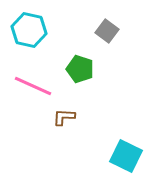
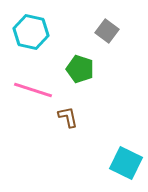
cyan hexagon: moved 2 px right, 2 px down
pink line: moved 4 px down; rotated 6 degrees counterclockwise
brown L-shape: moved 4 px right; rotated 75 degrees clockwise
cyan square: moved 7 px down
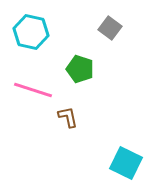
gray square: moved 3 px right, 3 px up
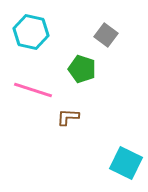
gray square: moved 4 px left, 7 px down
green pentagon: moved 2 px right
brown L-shape: rotated 75 degrees counterclockwise
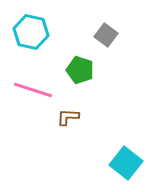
green pentagon: moved 2 px left, 1 px down
cyan square: rotated 12 degrees clockwise
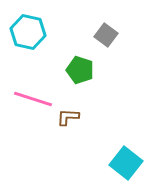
cyan hexagon: moved 3 px left
pink line: moved 9 px down
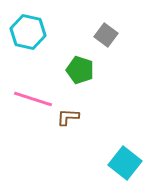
cyan square: moved 1 px left
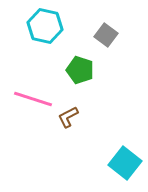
cyan hexagon: moved 17 px right, 6 px up
brown L-shape: rotated 30 degrees counterclockwise
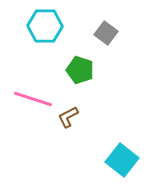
cyan hexagon: rotated 12 degrees counterclockwise
gray square: moved 2 px up
cyan square: moved 3 px left, 3 px up
